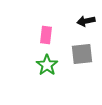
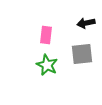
black arrow: moved 2 px down
green star: rotated 10 degrees counterclockwise
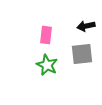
black arrow: moved 3 px down
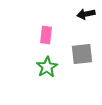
black arrow: moved 12 px up
green star: moved 2 px down; rotated 15 degrees clockwise
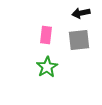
black arrow: moved 5 px left, 1 px up
gray square: moved 3 px left, 14 px up
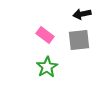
black arrow: moved 1 px right, 1 px down
pink rectangle: moved 1 px left; rotated 60 degrees counterclockwise
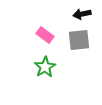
green star: moved 2 px left
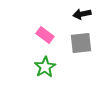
gray square: moved 2 px right, 3 px down
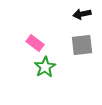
pink rectangle: moved 10 px left, 8 px down
gray square: moved 1 px right, 2 px down
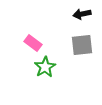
pink rectangle: moved 2 px left
